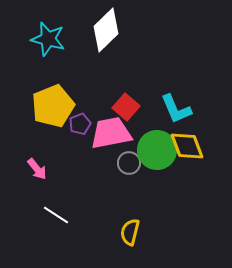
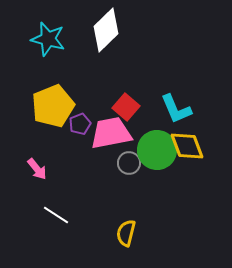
yellow semicircle: moved 4 px left, 1 px down
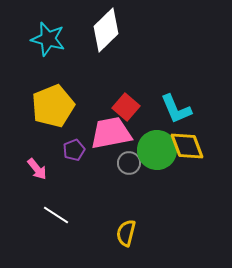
purple pentagon: moved 6 px left, 26 px down
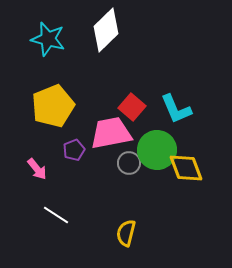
red square: moved 6 px right
yellow diamond: moved 1 px left, 22 px down
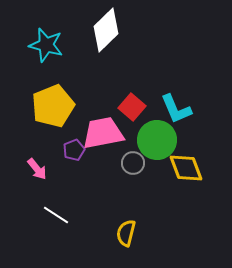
cyan star: moved 2 px left, 6 px down
pink trapezoid: moved 8 px left
green circle: moved 10 px up
gray circle: moved 4 px right
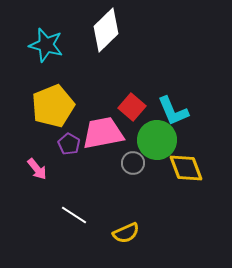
cyan L-shape: moved 3 px left, 2 px down
purple pentagon: moved 5 px left, 6 px up; rotated 20 degrees counterclockwise
white line: moved 18 px right
yellow semicircle: rotated 128 degrees counterclockwise
